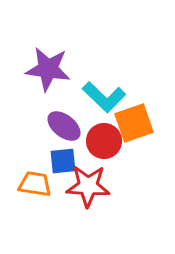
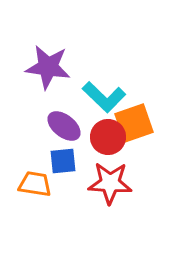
purple star: moved 2 px up
red circle: moved 4 px right, 4 px up
red star: moved 22 px right, 3 px up
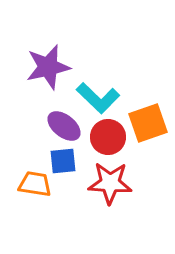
purple star: rotated 21 degrees counterclockwise
cyan L-shape: moved 6 px left, 1 px down
orange square: moved 14 px right
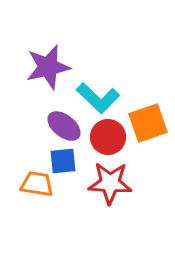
orange trapezoid: moved 2 px right
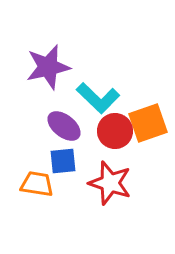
red circle: moved 7 px right, 6 px up
red star: rotated 15 degrees clockwise
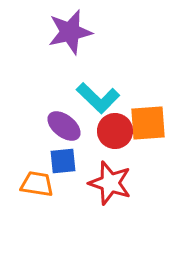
purple star: moved 22 px right, 35 px up
orange square: rotated 15 degrees clockwise
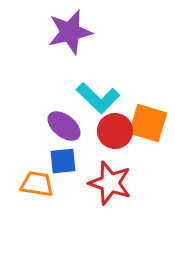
orange square: rotated 21 degrees clockwise
